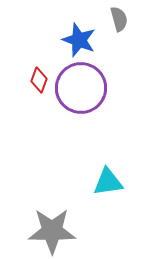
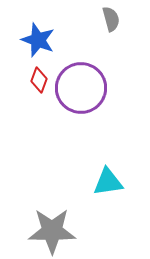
gray semicircle: moved 8 px left
blue star: moved 41 px left
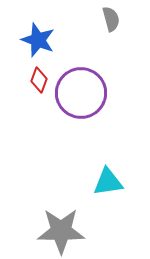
purple circle: moved 5 px down
gray star: moved 9 px right
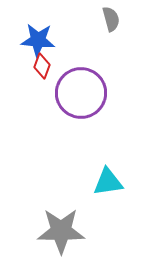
blue star: rotated 16 degrees counterclockwise
red diamond: moved 3 px right, 14 px up
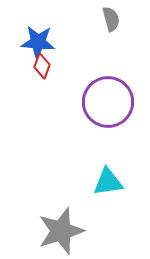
blue star: moved 2 px down
purple circle: moved 27 px right, 9 px down
gray star: rotated 18 degrees counterclockwise
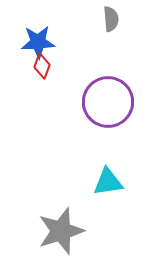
gray semicircle: rotated 10 degrees clockwise
blue star: rotated 8 degrees counterclockwise
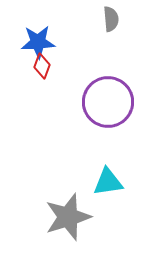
gray star: moved 7 px right, 14 px up
